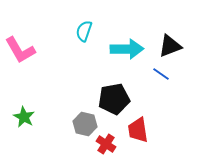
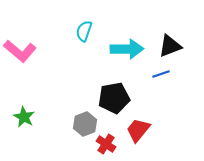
pink L-shape: moved 1 px down; rotated 20 degrees counterclockwise
blue line: rotated 54 degrees counterclockwise
black pentagon: moved 1 px up
gray hexagon: rotated 25 degrees clockwise
red trapezoid: rotated 48 degrees clockwise
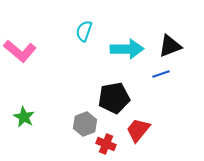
red cross: rotated 12 degrees counterclockwise
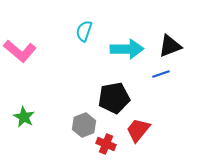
gray hexagon: moved 1 px left, 1 px down
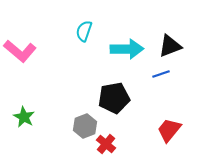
gray hexagon: moved 1 px right, 1 px down
red trapezoid: moved 31 px right
red cross: rotated 18 degrees clockwise
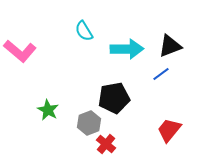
cyan semicircle: rotated 50 degrees counterclockwise
blue line: rotated 18 degrees counterclockwise
green star: moved 24 px right, 7 px up
gray hexagon: moved 4 px right, 3 px up
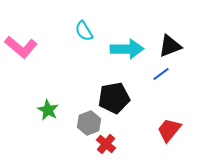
pink L-shape: moved 1 px right, 4 px up
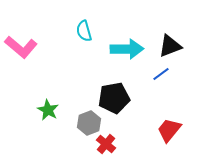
cyan semicircle: rotated 15 degrees clockwise
